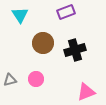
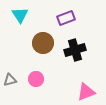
purple rectangle: moved 6 px down
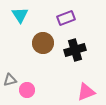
pink circle: moved 9 px left, 11 px down
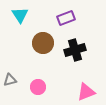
pink circle: moved 11 px right, 3 px up
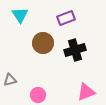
pink circle: moved 8 px down
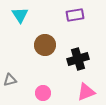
purple rectangle: moved 9 px right, 3 px up; rotated 12 degrees clockwise
brown circle: moved 2 px right, 2 px down
black cross: moved 3 px right, 9 px down
pink circle: moved 5 px right, 2 px up
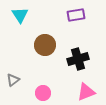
purple rectangle: moved 1 px right
gray triangle: moved 3 px right; rotated 24 degrees counterclockwise
